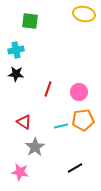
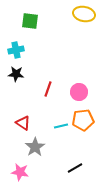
red triangle: moved 1 px left, 1 px down
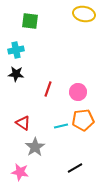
pink circle: moved 1 px left
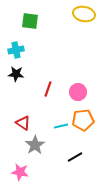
gray star: moved 2 px up
black line: moved 11 px up
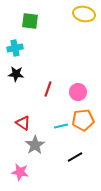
cyan cross: moved 1 px left, 2 px up
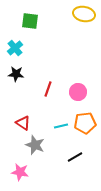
cyan cross: rotated 28 degrees counterclockwise
orange pentagon: moved 2 px right, 3 px down
gray star: rotated 18 degrees counterclockwise
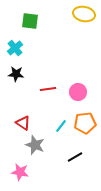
red line: rotated 63 degrees clockwise
cyan line: rotated 40 degrees counterclockwise
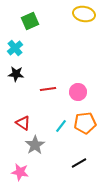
green square: rotated 30 degrees counterclockwise
gray star: rotated 18 degrees clockwise
black line: moved 4 px right, 6 px down
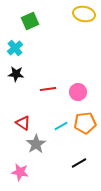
cyan line: rotated 24 degrees clockwise
gray star: moved 1 px right, 1 px up
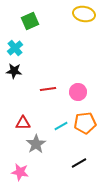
black star: moved 2 px left, 3 px up
red triangle: rotated 35 degrees counterclockwise
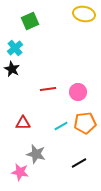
black star: moved 2 px left, 2 px up; rotated 21 degrees clockwise
gray star: moved 10 px down; rotated 24 degrees counterclockwise
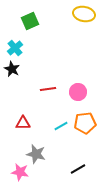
black line: moved 1 px left, 6 px down
